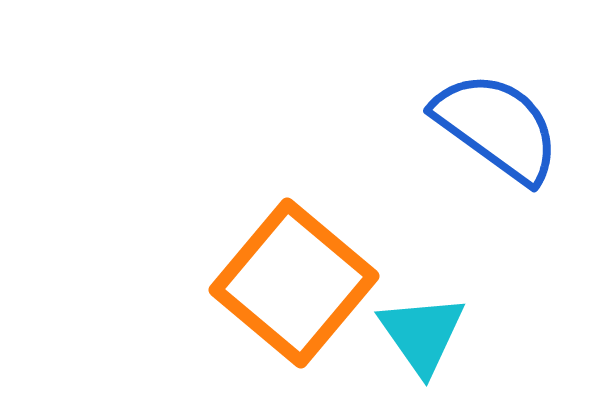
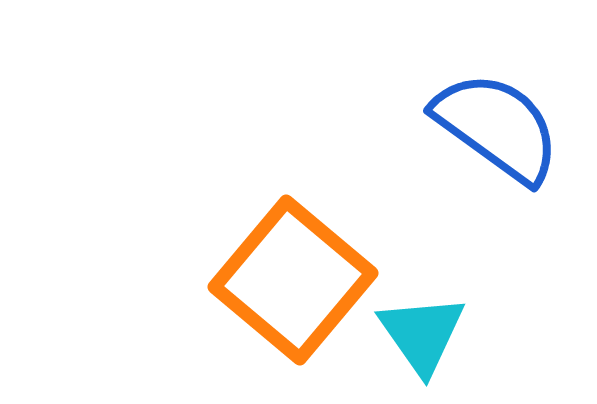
orange square: moved 1 px left, 3 px up
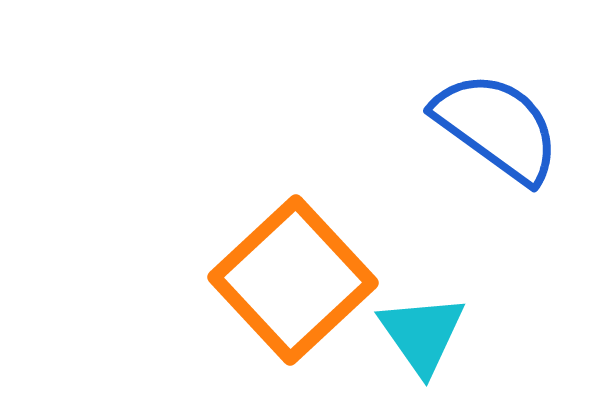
orange square: rotated 7 degrees clockwise
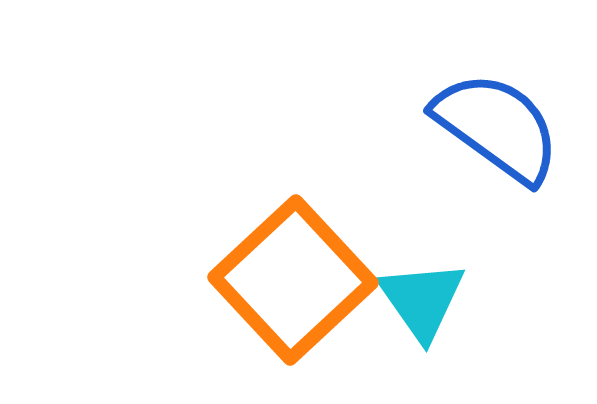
cyan triangle: moved 34 px up
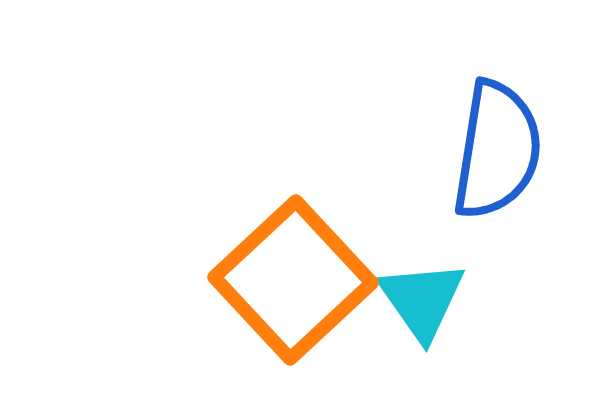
blue semicircle: moved 23 px down; rotated 63 degrees clockwise
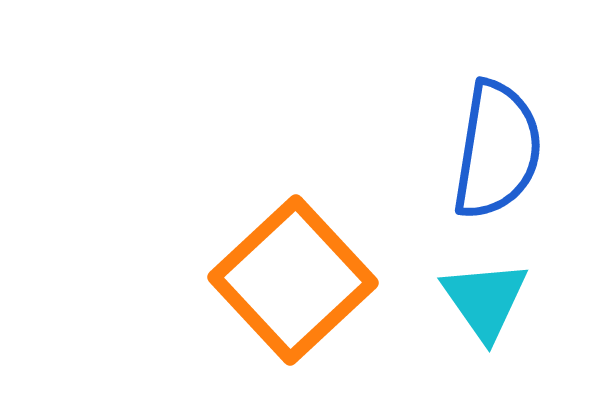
cyan triangle: moved 63 px right
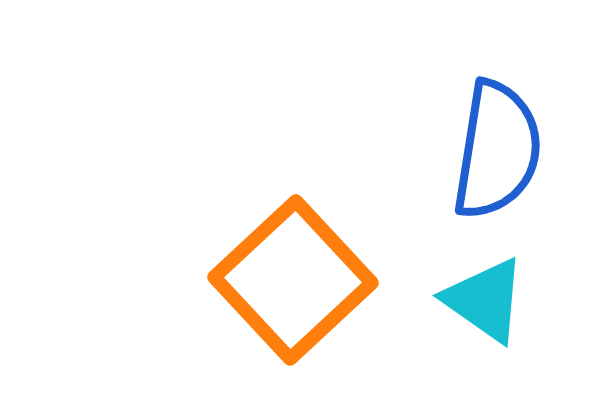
cyan triangle: rotated 20 degrees counterclockwise
